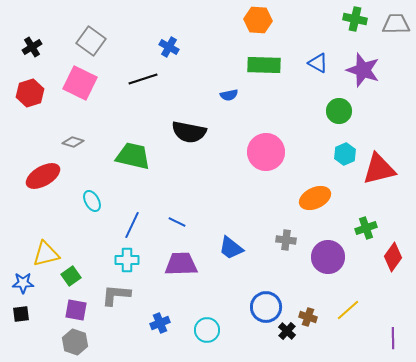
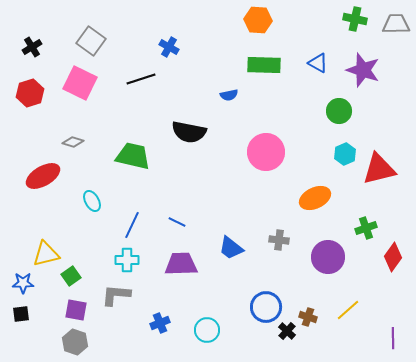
black line at (143, 79): moved 2 px left
gray cross at (286, 240): moved 7 px left
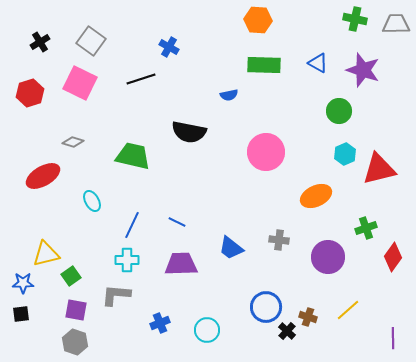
black cross at (32, 47): moved 8 px right, 5 px up
orange ellipse at (315, 198): moved 1 px right, 2 px up
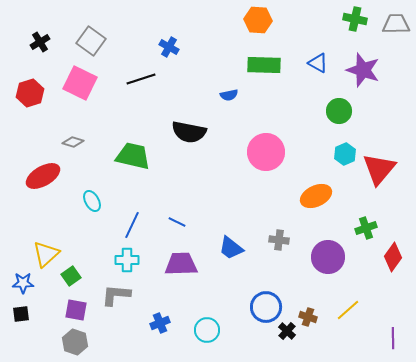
red triangle at (379, 169): rotated 36 degrees counterclockwise
yellow triangle at (46, 254): rotated 28 degrees counterclockwise
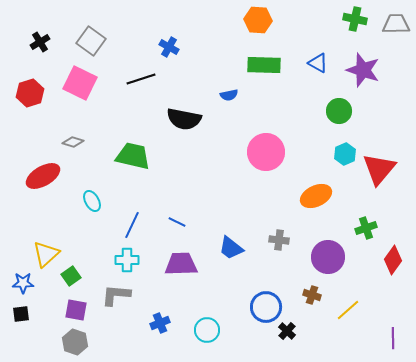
black semicircle at (189, 132): moved 5 px left, 13 px up
red diamond at (393, 257): moved 3 px down
brown cross at (308, 317): moved 4 px right, 22 px up
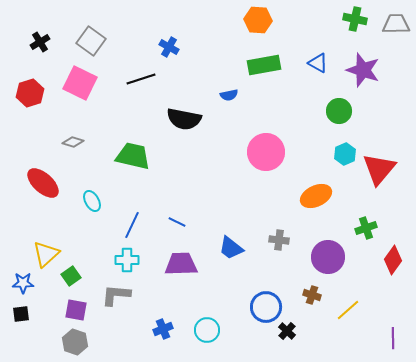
green rectangle at (264, 65): rotated 12 degrees counterclockwise
red ellipse at (43, 176): moved 7 px down; rotated 72 degrees clockwise
blue cross at (160, 323): moved 3 px right, 6 px down
